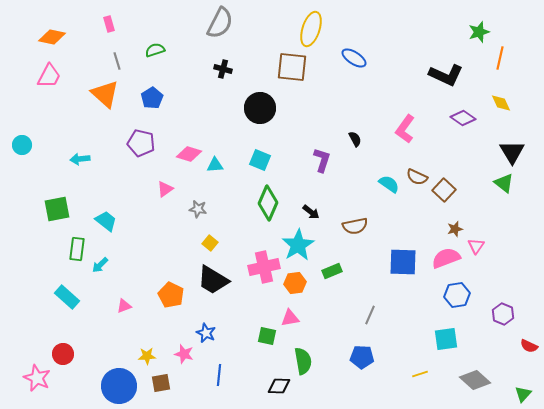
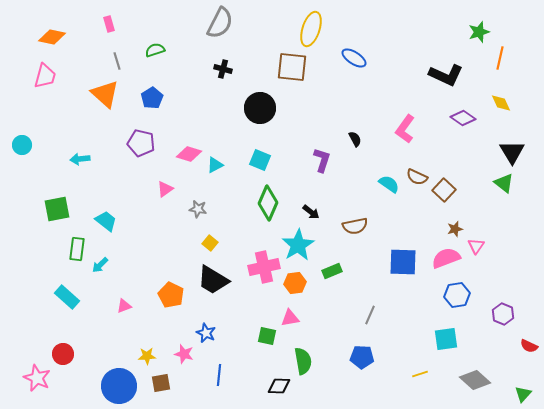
pink trapezoid at (49, 76): moved 4 px left; rotated 12 degrees counterclockwise
cyan triangle at (215, 165): rotated 24 degrees counterclockwise
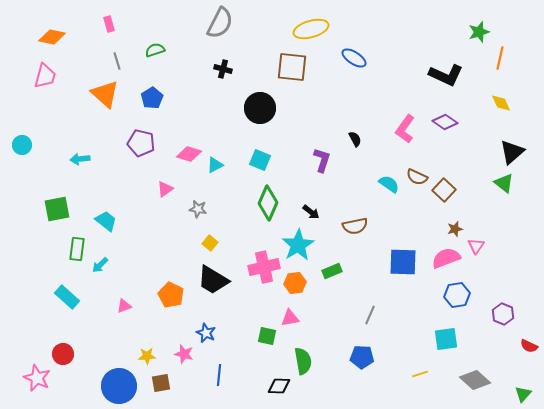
yellow ellipse at (311, 29): rotated 56 degrees clockwise
purple diamond at (463, 118): moved 18 px left, 4 px down
black triangle at (512, 152): rotated 20 degrees clockwise
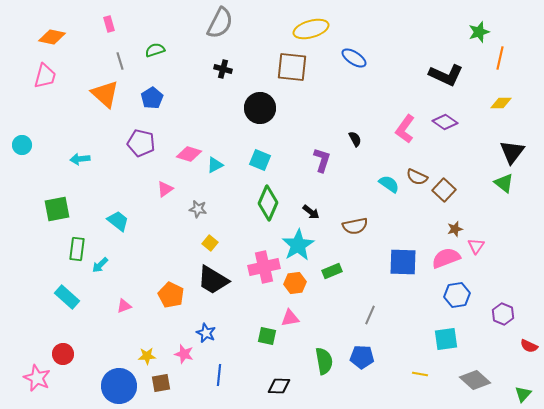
gray line at (117, 61): moved 3 px right
yellow diamond at (501, 103): rotated 65 degrees counterclockwise
black triangle at (512, 152): rotated 12 degrees counterclockwise
cyan trapezoid at (106, 221): moved 12 px right
green semicircle at (303, 361): moved 21 px right
yellow line at (420, 374): rotated 28 degrees clockwise
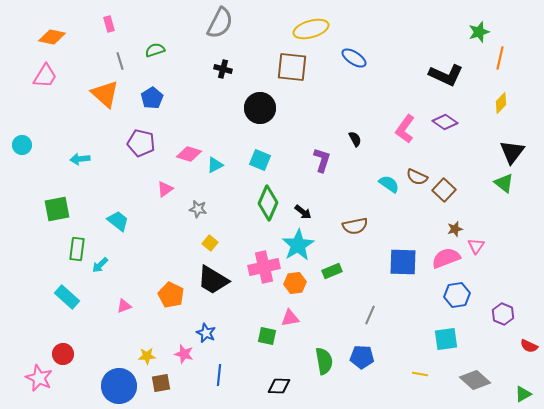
pink trapezoid at (45, 76): rotated 16 degrees clockwise
yellow diamond at (501, 103): rotated 45 degrees counterclockwise
black arrow at (311, 212): moved 8 px left
pink star at (37, 378): moved 2 px right
green triangle at (523, 394): rotated 18 degrees clockwise
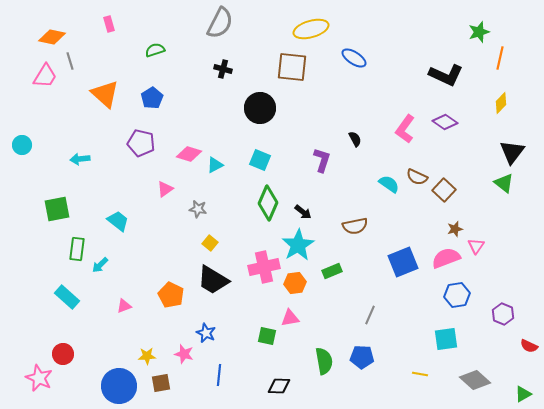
gray line at (120, 61): moved 50 px left
blue square at (403, 262): rotated 24 degrees counterclockwise
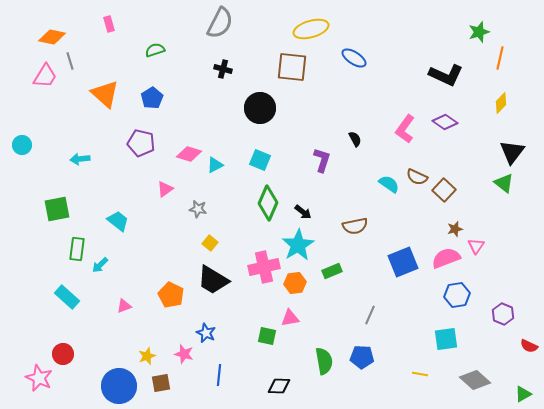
yellow star at (147, 356): rotated 18 degrees counterclockwise
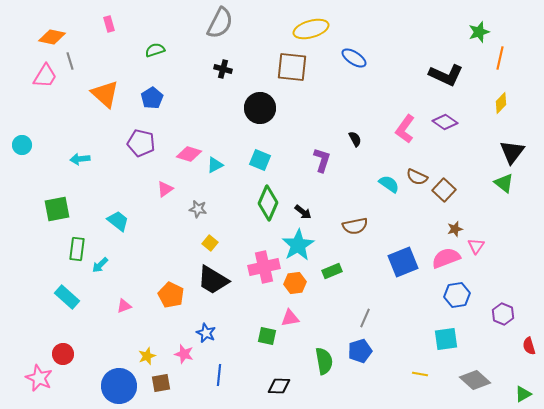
gray line at (370, 315): moved 5 px left, 3 px down
red semicircle at (529, 346): rotated 48 degrees clockwise
blue pentagon at (362, 357): moved 2 px left, 6 px up; rotated 20 degrees counterclockwise
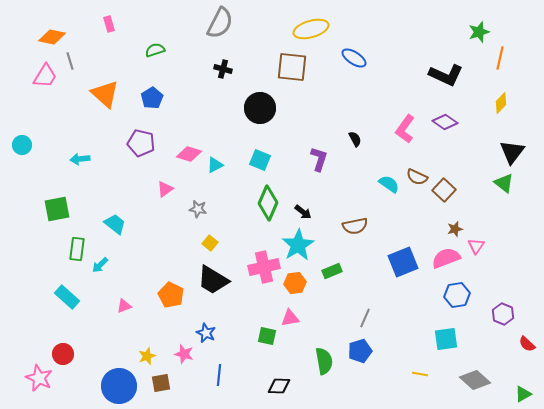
purple L-shape at (322, 160): moved 3 px left, 1 px up
cyan trapezoid at (118, 221): moved 3 px left, 3 px down
red semicircle at (529, 346): moved 2 px left, 2 px up; rotated 30 degrees counterclockwise
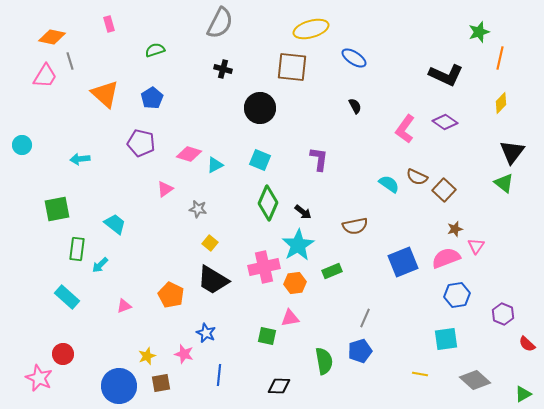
black semicircle at (355, 139): moved 33 px up
purple L-shape at (319, 159): rotated 10 degrees counterclockwise
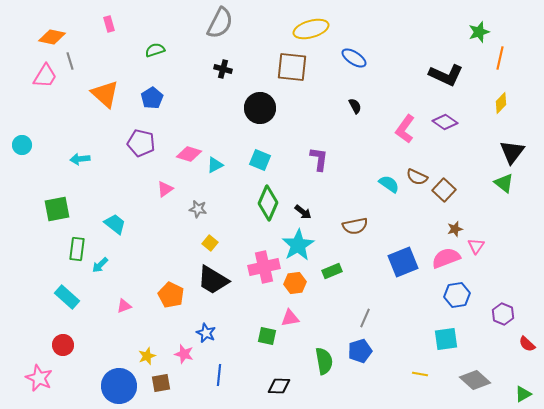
red circle at (63, 354): moved 9 px up
